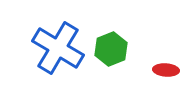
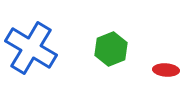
blue cross: moved 27 px left
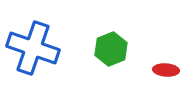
blue cross: moved 2 px right; rotated 12 degrees counterclockwise
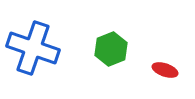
red ellipse: moved 1 px left; rotated 15 degrees clockwise
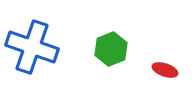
blue cross: moved 1 px left, 1 px up
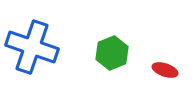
green hexagon: moved 1 px right, 4 px down
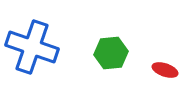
green hexagon: moved 1 px left; rotated 16 degrees clockwise
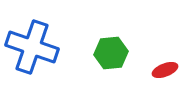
red ellipse: rotated 40 degrees counterclockwise
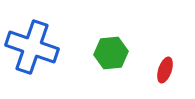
red ellipse: rotated 50 degrees counterclockwise
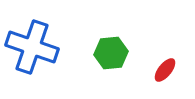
red ellipse: rotated 20 degrees clockwise
